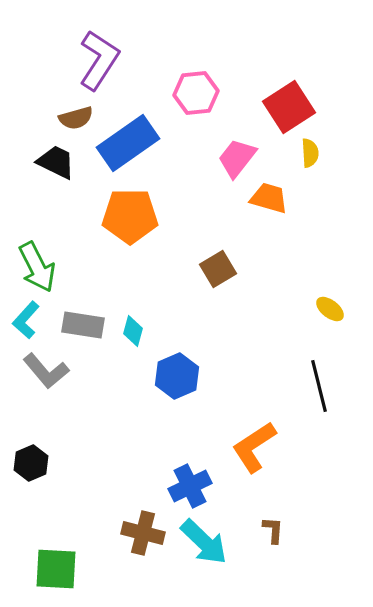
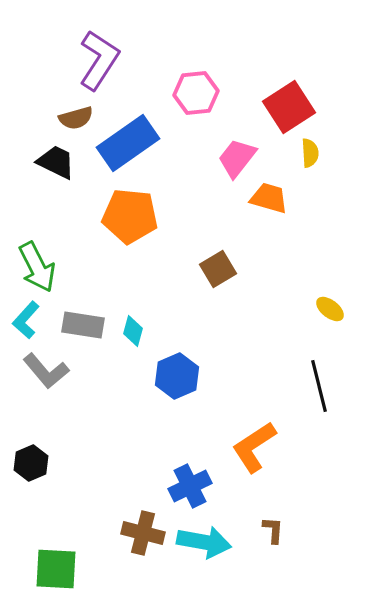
orange pentagon: rotated 6 degrees clockwise
cyan arrow: rotated 34 degrees counterclockwise
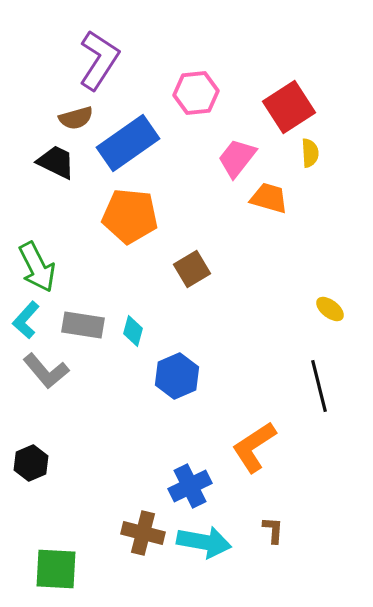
brown square: moved 26 px left
